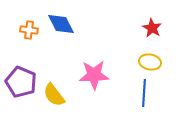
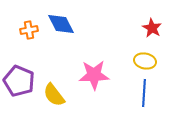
orange cross: rotated 18 degrees counterclockwise
yellow ellipse: moved 5 px left, 1 px up
purple pentagon: moved 2 px left, 1 px up
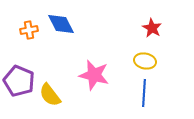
pink star: rotated 16 degrees clockwise
yellow semicircle: moved 4 px left
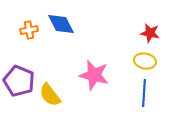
red star: moved 2 px left, 5 px down; rotated 18 degrees counterclockwise
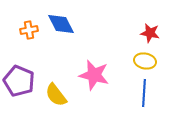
yellow semicircle: moved 6 px right
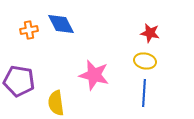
purple pentagon: rotated 12 degrees counterclockwise
yellow semicircle: moved 8 px down; rotated 30 degrees clockwise
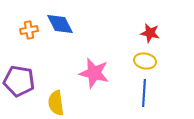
blue diamond: moved 1 px left
pink star: moved 2 px up
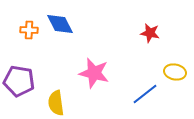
orange cross: rotated 12 degrees clockwise
yellow ellipse: moved 30 px right, 11 px down
blue line: moved 1 px right, 1 px down; rotated 48 degrees clockwise
